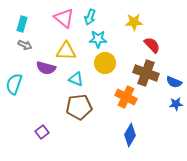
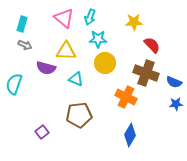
brown pentagon: moved 8 px down
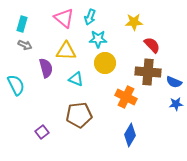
purple semicircle: rotated 120 degrees counterclockwise
brown cross: moved 2 px right, 1 px up; rotated 15 degrees counterclockwise
cyan semicircle: moved 2 px right, 1 px down; rotated 135 degrees clockwise
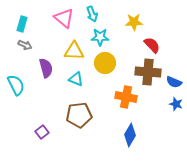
cyan arrow: moved 2 px right, 3 px up; rotated 42 degrees counterclockwise
cyan star: moved 2 px right, 2 px up
yellow triangle: moved 8 px right
orange cross: rotated 15 degrees counterclockwise
blue star: rotated 24 degrees clockwise
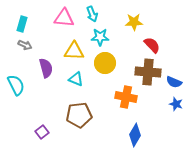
pink triangle: rotated 35 degrees counterclockwise
blue diamond: moved 5 px right
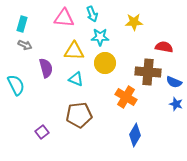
red semicircle: moved 12 px right, 2 px down; rotated 36 degrees counterclockwise
orange cross: rotated 20 degrees clockwise
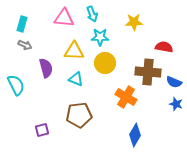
purple square: moved 2 px up; rotated 24 degrees clockwise
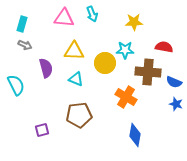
cyan star: moved 25 px right, 13 px down
blue diamond: rotated 20 degrees counterclockwise
